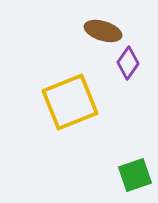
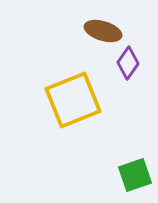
yellow square: moved 3 px right, 2 px up
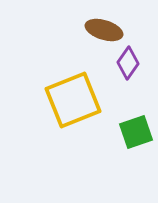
brown ellipse: moved 1 px right, 1 px up
green square: moved 1 px right, 43 px up
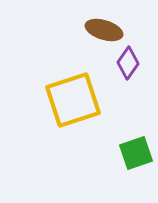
yellow square: rotated 4 degrees clockwise
green square: moved 21 px down
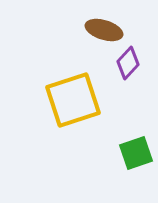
purple diamond: rotated 8 degrees clockwise
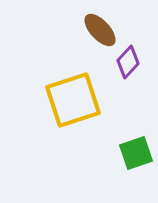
brown ellipse: moved 4 px left; rotated 30 degrees clockwise
purple diamond: moved 1 px up
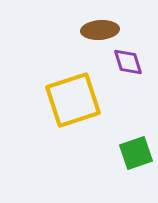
brown ellipse: rotated 51 degrees counterclockwise
purple diamond: rotated 60 degrees counterclockwise
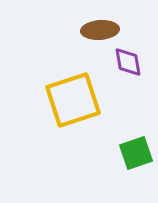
purple diamond: rotated 8 degrees clockwise
